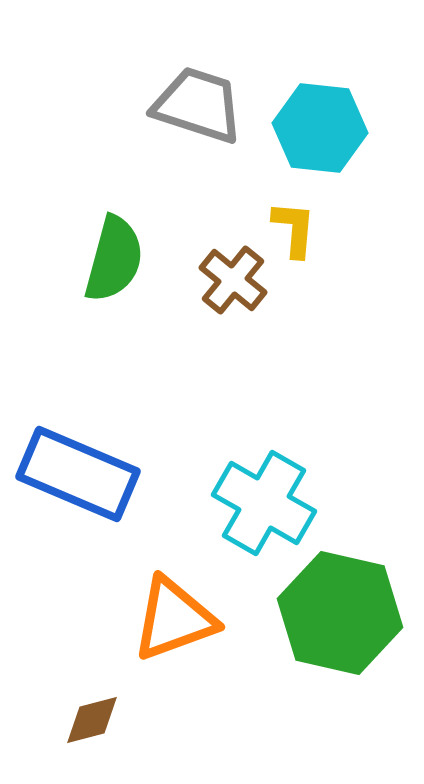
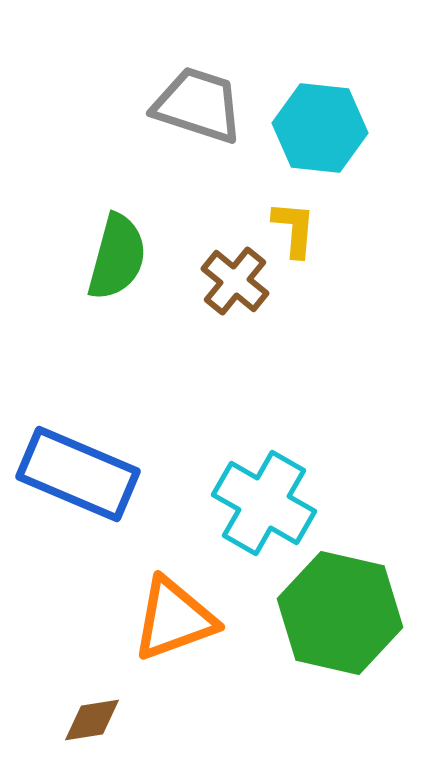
green semicircle: moved 3 px right, 2 px up
brown cross: moved 2 px right, 1 px down
brown diamond: rotated 6 degrees clockwise
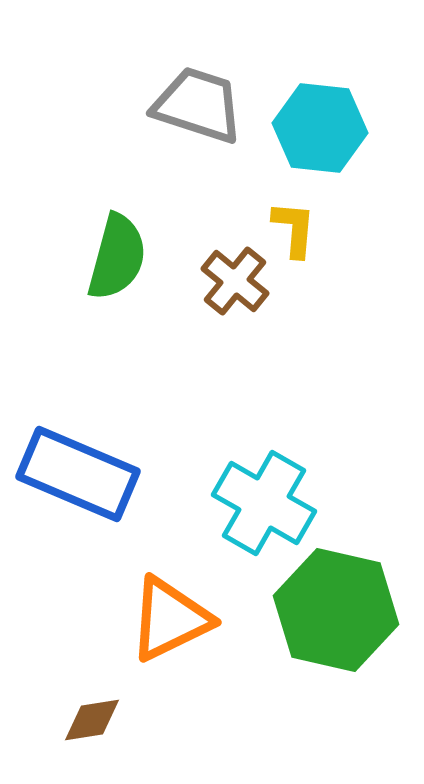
green hexagon: moved 4 px left, 3 px up
orange triangle: moved 4 px left; rotated 6 degrees counterclockwise
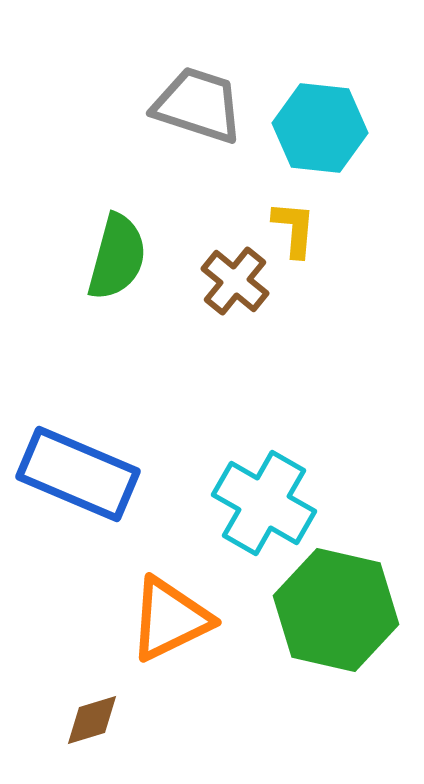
brown diamond: rotated 8 degrees counterclockwise
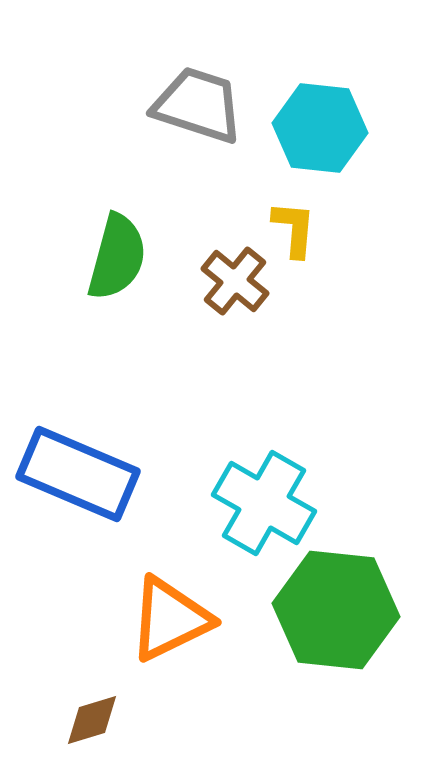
green hexagon: rotated 7 degrees counterclockwise
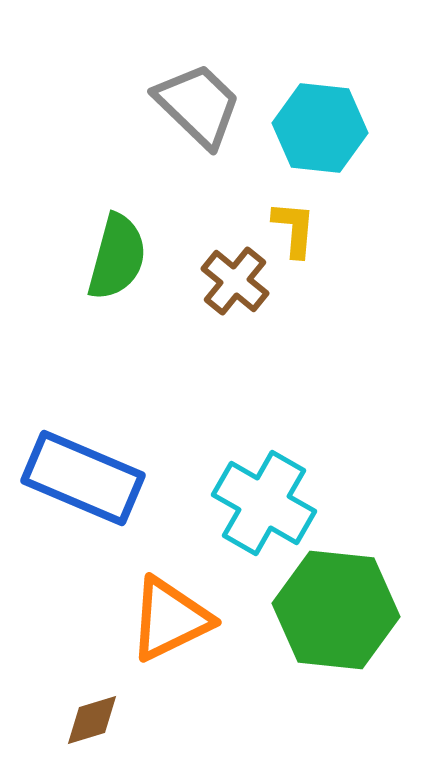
gray trapezoid: rotated 26 degrees clockwise
blue rectangle: moved 5 px right, 4 px down
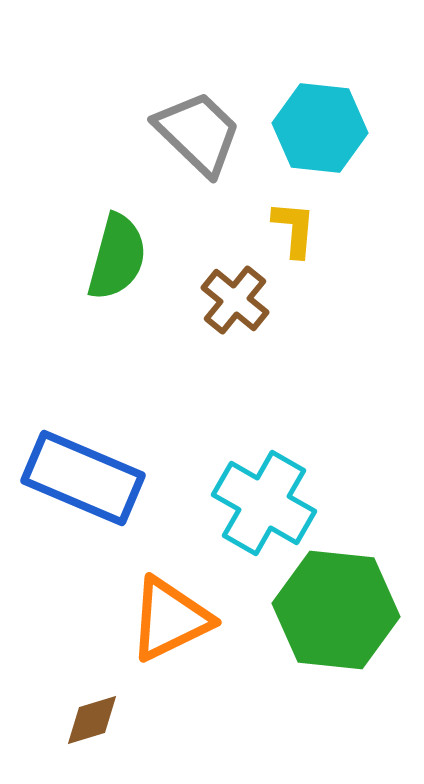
gray trapezoid: moved 28 px down
brown cross: moved 19 px down
